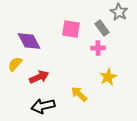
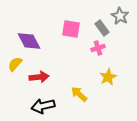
gray star: moved 1 px right, 4 px down
pink cross: rotated 16 degrees counterclockwise
red arrow: rotated 18 degrees clockwise
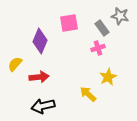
gray star: rotated 18 degrees counterclockwise
pink square: moved 2 px left, 6 px up; rotated 18 degrees counterclockwise
purple diamond: moved 11 px right; rotated 50 degrees clockwise
yellow arrow: moved 9 px right
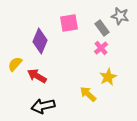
pink cross: moved 3 px right; rotated 24 degrees counterclockwise
red arrow: moved 2 px left, 1 px up; rotated 144 degrees counterclockwise
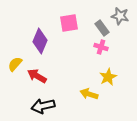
pink cross: moved 1 px up; rotated 32 degrees counterclockwise
yellow arrow: moved 1 px right; rotated 24 degrees counterclockwise
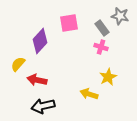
purple diamond: rotated 20 degrees clockwise
yellow semicircle: moved 3 px right
red arrow: moved 4 px down; rotated 18 degrees counterclockwise
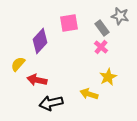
pink cross: rotated 24 degrees clockwise
black arrow: moved 8 px right, 3 px up
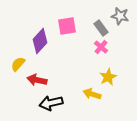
pink square: moved 2 px left, 3 px down
gray rectangle: moved 1 px left
yellow arrow: moved 3 px right
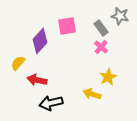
yellow semicircle: moved 1 px up
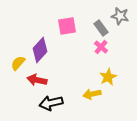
purple diamond: moved 9 px down
yellow arrow: rotated 30 degrees counterclockwise
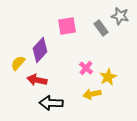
pink cross: moved 15 px left, 21 px down
black arrow: rotated 15 degrees clockwise
